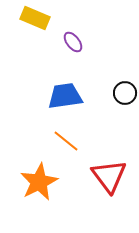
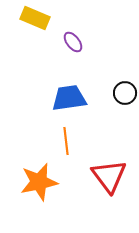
blue trapezoid: moved 4 px right, 2 px down
orange line: rotated 44 degrees clockwise
orange star: rotated 15 degrees clockwise
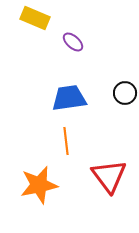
purple ellipse: rotated 10 degrees counterclockwise
orange star: moved 3 px down
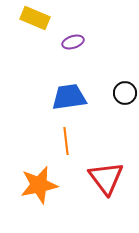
purple ellipse: rotated 60 degrees counterclockwise
blue trapezoid: moved 1 px up
red triangle: moved 3 px left, 2 px down
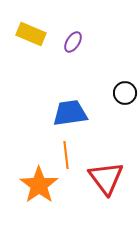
yellow rectangle: moved 4 px left, 16 px down
purple ellipse: rotated 40 degrees counterclockwise
blue trapezoid: moved 1 px right, 16 px down
orange line: moved 14 px down
orange star: rotated 24 degrees counterclockwise
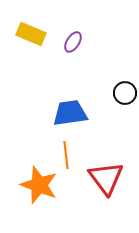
orange star: rotated 15 degrees counterclockwise
